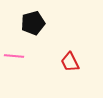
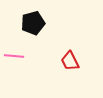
red trapezoid: moved 1 px up
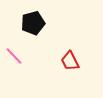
pink line: rotated 42 degrees clockwise
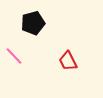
red trapezoid: moved 2 px left
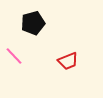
red trapezoid: rotated 85 degrees counterclockwise
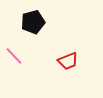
black pentagon: moved 1 px up
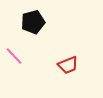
red trapezoid: moved 4 px down
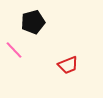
pink line: moved 6 px up
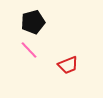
pink line: moved 15 px right
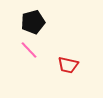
red trapezoid: rotated 35 degrees clockwise
